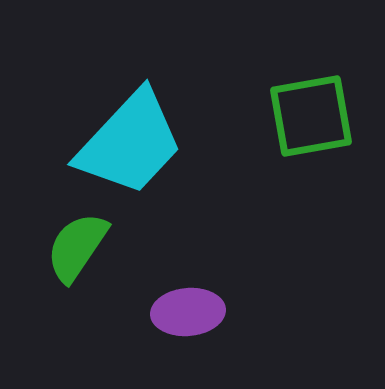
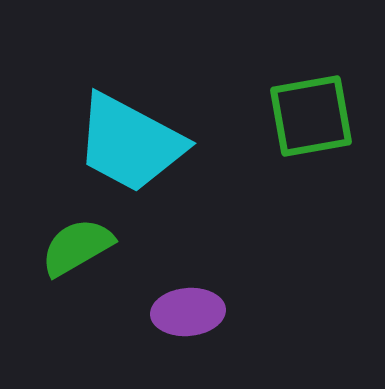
cyan trapezoid: rotated 75 degrees clockwise
green semicircle: rotated 26 degrees clockwise
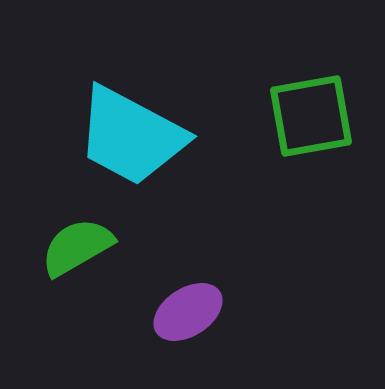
cyan trapezoid: moved 1 px right, 7 px up
purple ellipse: rotated 28 degrees counterclockwise
